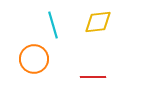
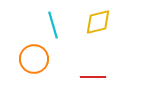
yellow diamond: rotated 8 degrees counterclockwise
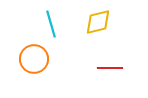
cyan line: moved 2 px left, 1 px up
red line: moved 17 px right, 9 px up
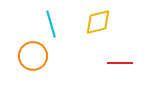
orange circle: moved 1 px left, 3 px up
red line: moved 10 px right, 5 px up
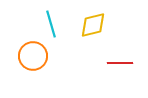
yellow diamond: moved 5 px left, 3 px down
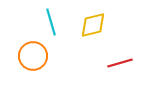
cyan line: moved 2 px up
red line: rotated 15 degrees counterclockwise
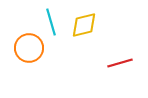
yellow diamond: moved 9 px left
orange circle: moved 4 px left, 8 px up
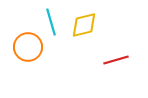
orange circle: moved 1 px left, 1 px up
red line: moved 4 px left, 3 px up
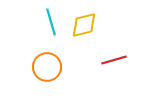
orange circle: moved 19 px right, 20 px down
red line: moved 2 px left
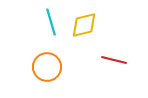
red line: rotated 30 degrees clockwise
